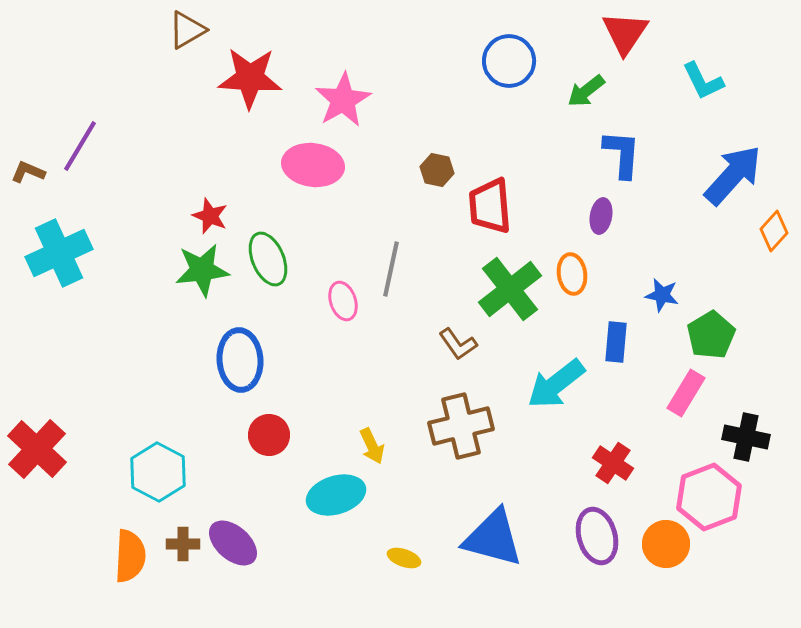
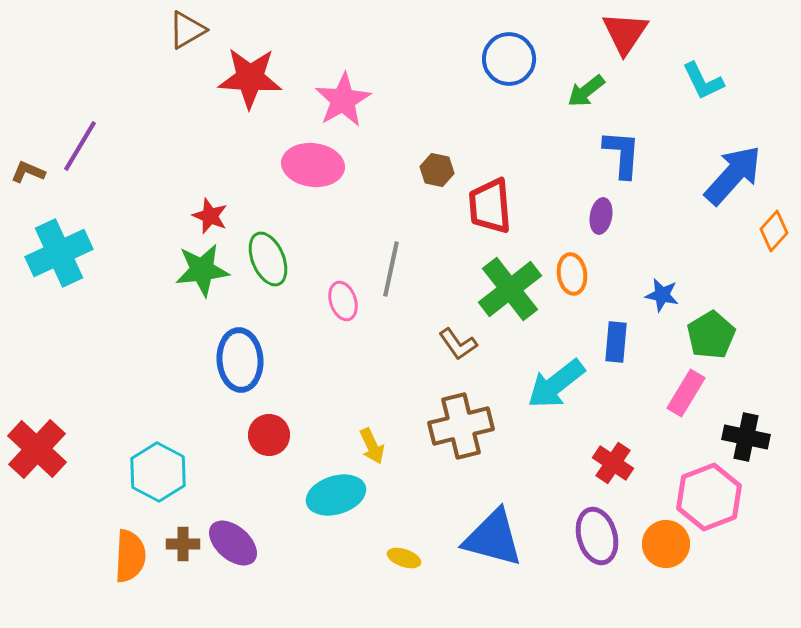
blue circle at (509, 61): moved 2 px up
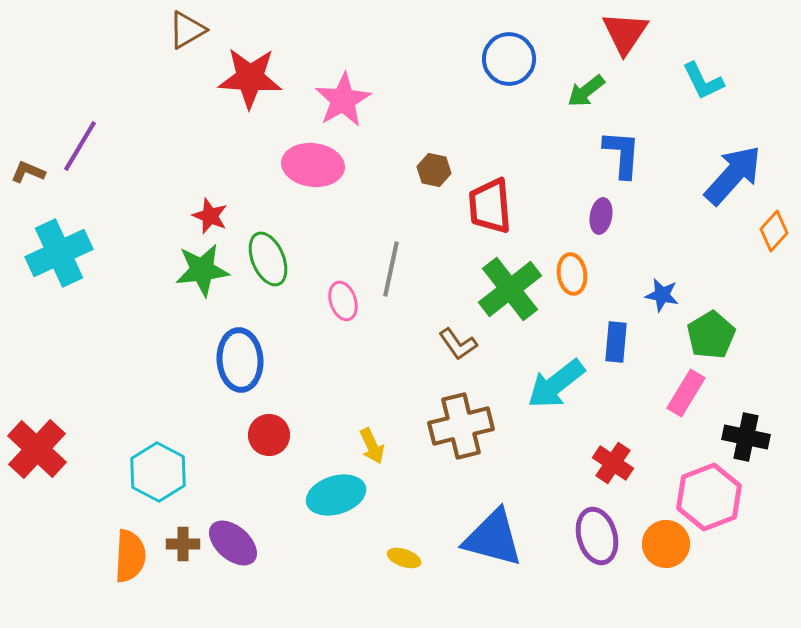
brown hexagon at (437, 170): moved 3 px left
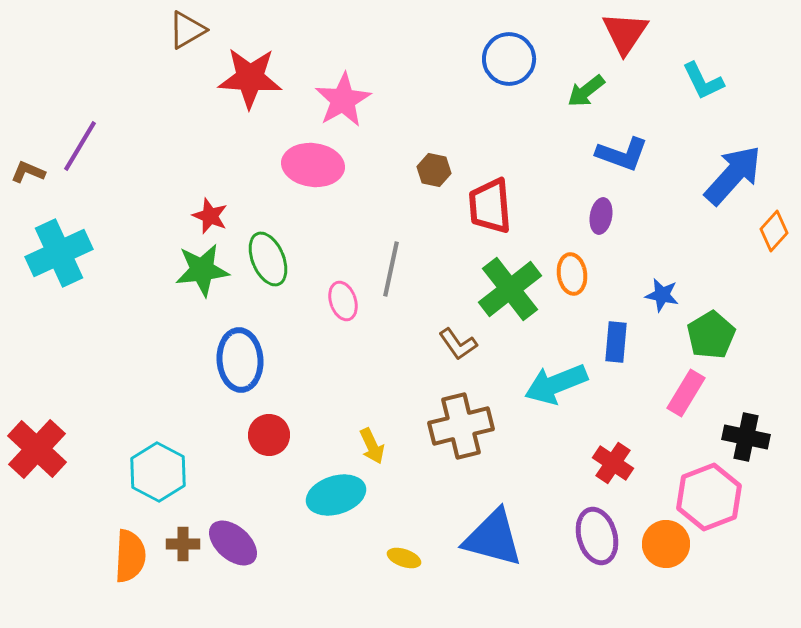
blue L-shape at (622, 154): rotated 106 degrees clockwise
cyan arrow at (556, 384): rotated 16 degrees clockwise
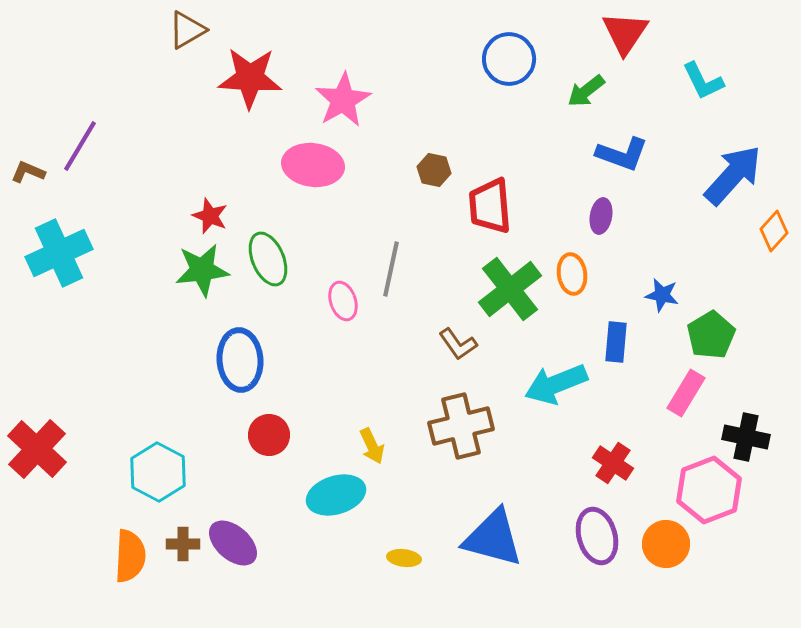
pink hexagon at (709, 497): moved 7 px up
yellow ellipse at (404, 558): rotated 12 degrees counterclockwise
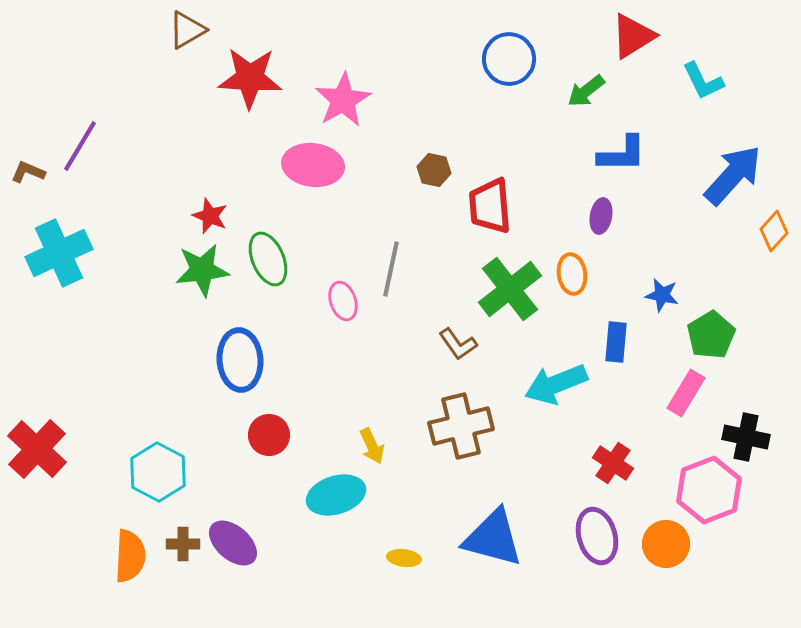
red triangle at (625, 33): moved 8 px right, 3 px down; rotated 24 degrees clockwise
blue L-shape at (622, 154): rotated 20 degrees counterclockwise
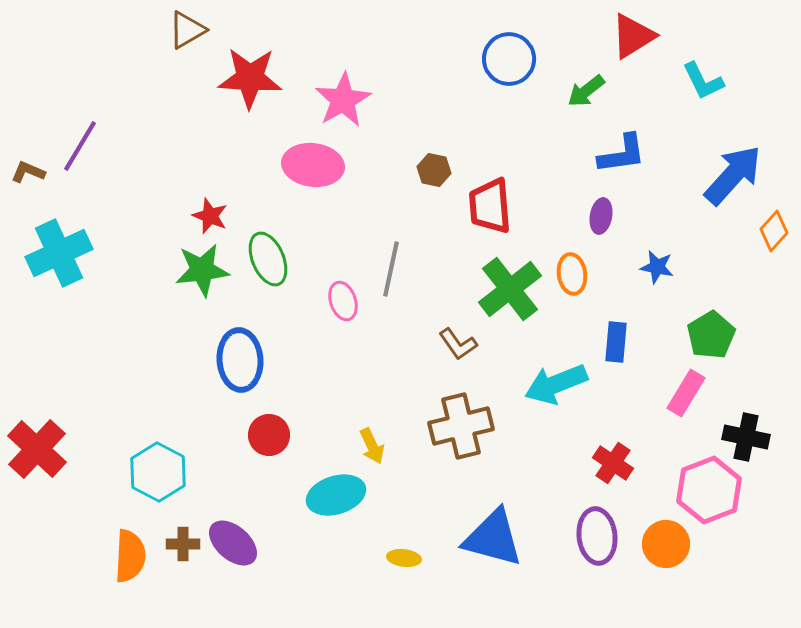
blue L-shape at (622, 154): rotated 8 degrees counterclockwise
blue star at (662, 295): moved 5 px left, 28 px up
purple ellipse at (597, 536): rotated 10 degrees clockwise
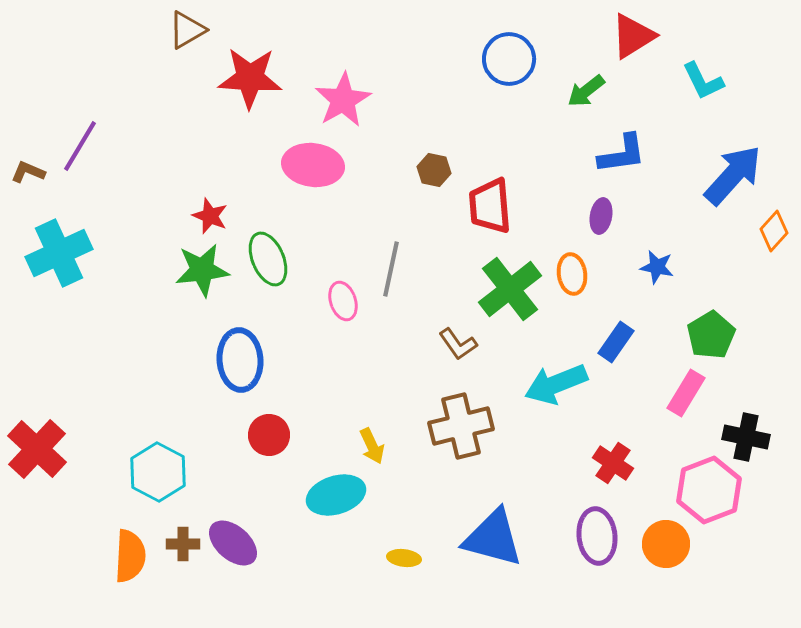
blue rectangle at (616, 342): rotated 30 degrees clockwise
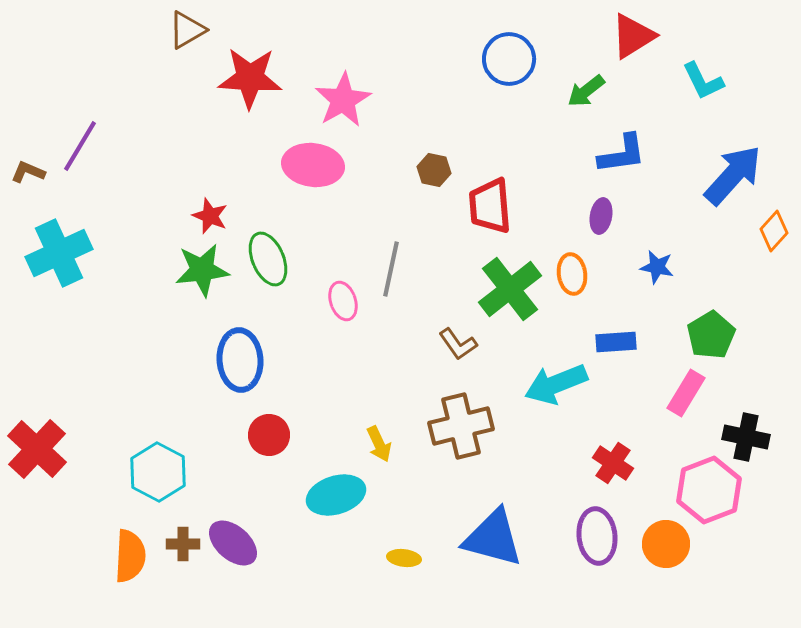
blue rectangle at (616, 342): rotated 51 degrees clockwise
yellow arrow at (372, 446): moved 7 px right, 2 px up
